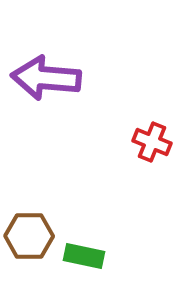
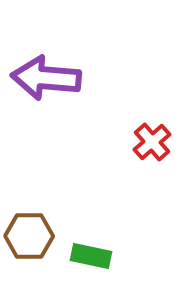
red cross: rotated 27 degrees clockwise
green rectangle: moved 7 px right
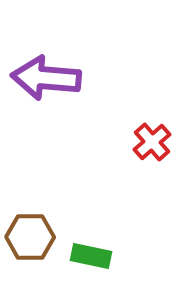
brown hexagon: moved 1 px right, 1 px down
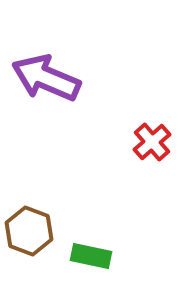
purple arrow: rotated 18 degrees clockwise
brown hexagon: moved 1 px left, 6 px up; rotated 21 degrees clockwise
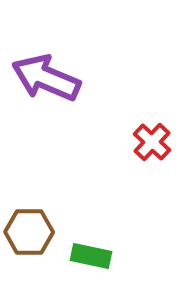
red cross: rotated 6 degrees counterclockwise
brown hexagon: moved 1 px down; rotated 21 degrees counterclockwise
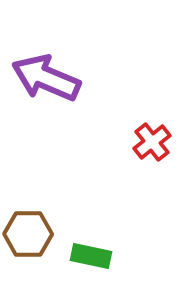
red cross: rotated 9 degrees clockwise
brown hexagon: moved 1 px left, 2 px down
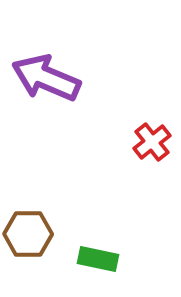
green rectangle: moved 7 px right, 3 px down
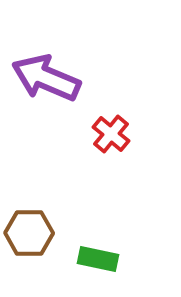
red cross: moved 41 px left, 8 px up; rotated 12 degrees counterclockwise
brown hexagon: moved 1 px right, 1 px up
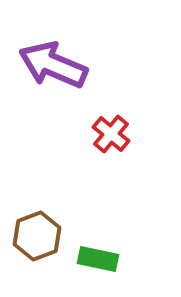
purple arrow: moved 7 px right, 13 px up
brown hexagon: moved 8 px right, 3 px down; rotated 21 degrees counterclockwise
